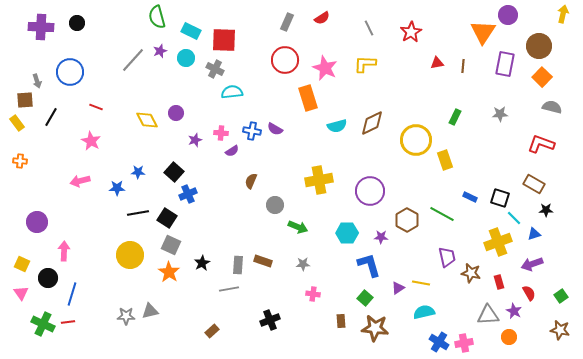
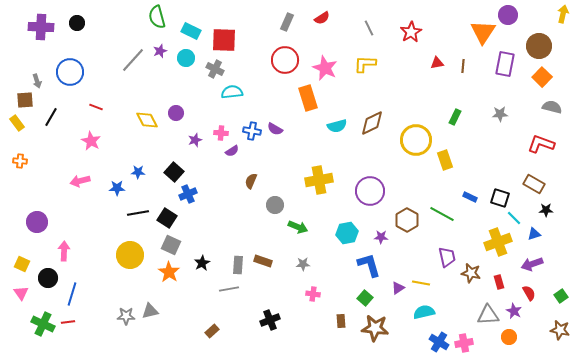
cyan hexagon at (347, 233): rotated 10 degrees counterclockwise
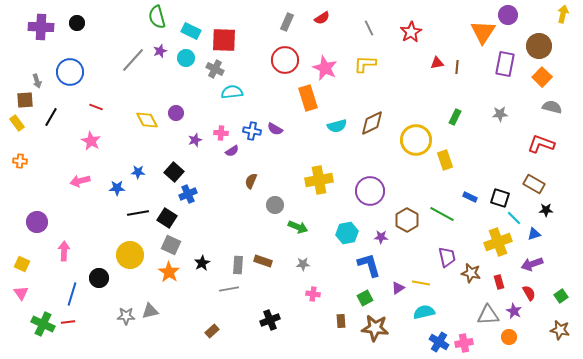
brown line at (463, 66): moved 6 px left, 1 px down
black circle at (48, 278): moved 51 px right
green square at (365, 298): rotated 21 degrees clockwise
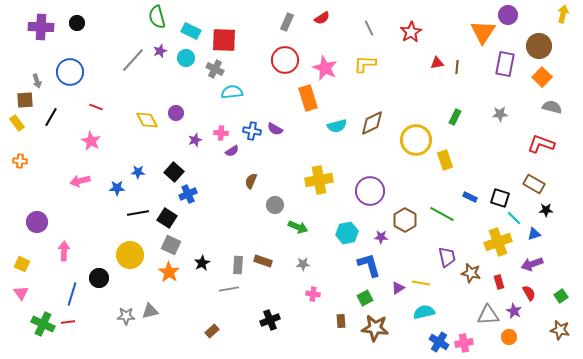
brown hexagon at (407, 220): moved 2 px left
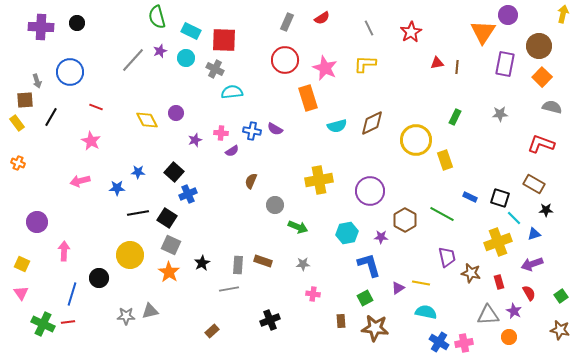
orange cross at (20, 161): moved 2 px left, 2 px down; rotated 16 degrees clockwise
cyan semicircle at (424, 312): moved 2 px right; rotated 25 degrees clockwise
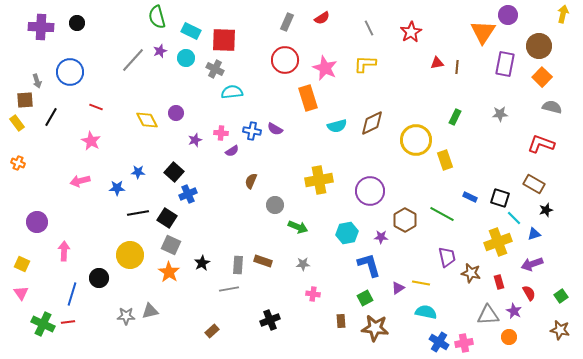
black star at (546, 210): rotated 16 degrees counterclockwise
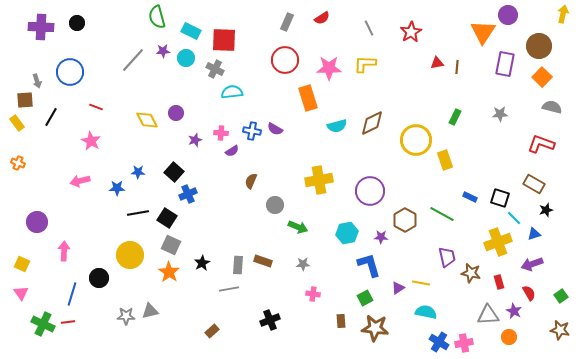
purple star at (160, 51): moved 3 px right; rotated 16 degrees clockwise
pink star at (325, 68): moved 4 px right; rotated 25 degrees counterclockwise
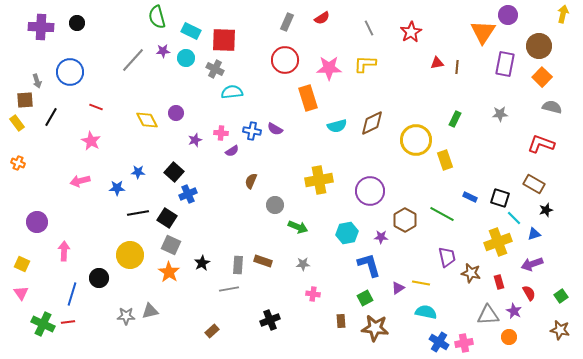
green rectangle at (455, 117): moved 2 px down
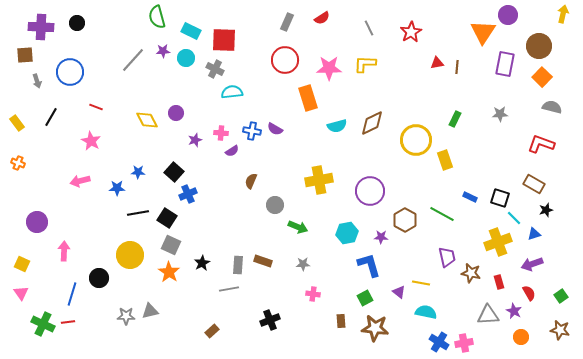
brown square at (25, 100): moved 45 px up
purple triangle at (398, 288): moved 1 px right, 4 px down; rotated 48 degrees counterclockwise
orange circle at (509, 337): moved 12 px right
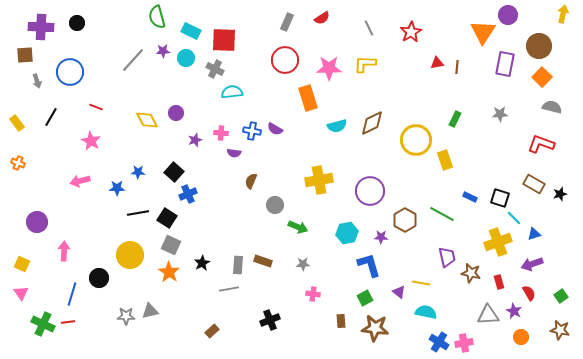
purple semicircle at (232, 151): moved 2 px right, 2 px down; rotated 40 degrees clockwise
black star at (546, 210): moved 14 px right, 16 px up
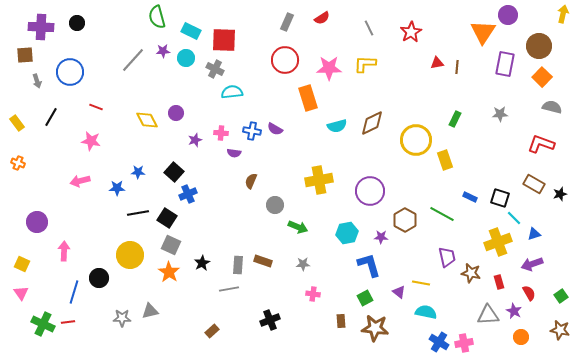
pink star at (91, 141): rotated 18 degrees counterclockwise
blue line at (72, 294): moved 2 px right, 2 px up
gray star at (126, 316): moved 4 px left, 2 px down
